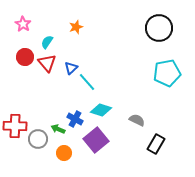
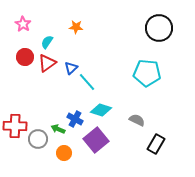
orange star: rotated 24 degrees clockwise
red triangle: rotated 36 degrees clockwise
cyan pentagon: moved 20 px left; rotated 16 degrees clockwise
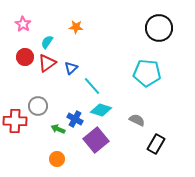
cyan line: moved 5 px right, 4 px down
red cross: moved 5 px up
gray circle: moved 33 px up
orange circle: moved 7 px left, 6 px down
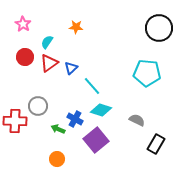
red triangle: moved 2 px right
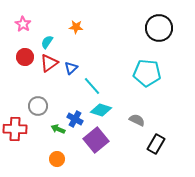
red cross: moved 8 px down
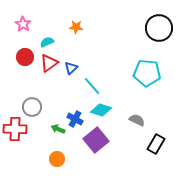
cyan semicircle: rotated 32 degrees clockwise
gray circle: moved 6 px left, 1 px down
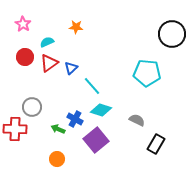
black circle: moved 13 px right, 6 px down
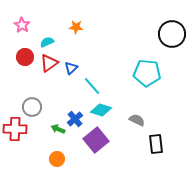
pink star: moved 1 px left, 1 px down
blue cross: rotated 21 degrees clockwise
black rectangle: rotated 36 degrees counterclockwise
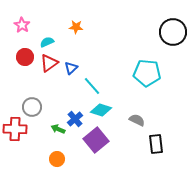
black circle: moved 1 px right, 2 px up
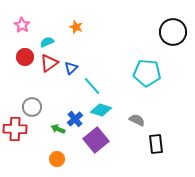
orange star: rotated 16 degrees clockwise
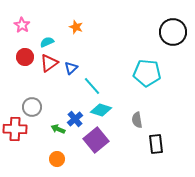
gray semicircle: rotated 126 degrees counterclockwise
